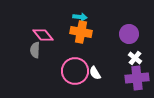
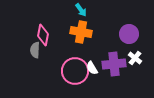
cyan arrow: moved 1 px right, 7 px up; rotated 48 degrees clockwise
pink diamond: rotated 50 degrees clockwise
white semicircle: moved 3 px left, 5 px up
purple cross: moved 23 px left, 14 px up
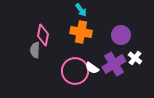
purple circle: moved 8 px left, 1 px down
purple cross: rotated 25 degrees counterclockwise
white semicircle: rotated 24 degrees counterclockwise
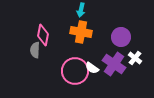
cyan arrow: rotated 48 degrees clockwise
purple circle: moved 2 px down
purple cross: rotated 25 degrees counterclockwise
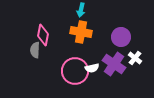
white semicircle: rotated 48 degrees counterclockwise
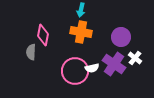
gray semicircle: moved 4 px left, 2 px down
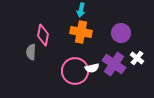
purple circle: moved 4 px up
white cross: moved 2 px right
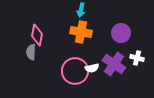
pink diamond: moved 6 px left
white cross: rotated 24 degrees counterclockwise
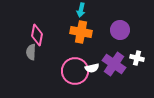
purple circle: moved 1 px left, 3 px up
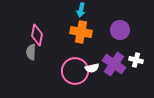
white cross: moved 1 px left, 2 px down
